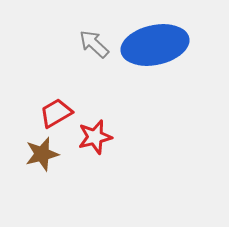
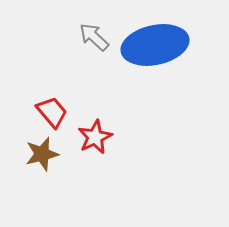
gray arrow: moved 7 px up
red trapezoid: moved 4 px left, 1 px up; rotated 80 degrees clockwise
red star: rotated 12 degrees counterclockwise
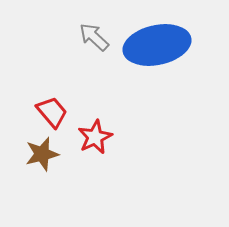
blue ellipse: moved 2 px right
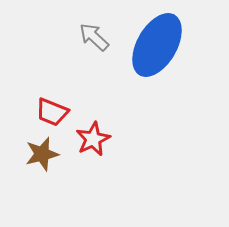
blue ellipse: rotated 48 degrees counterclockwise
red trapezoid: rotated 152 degrees clockwise
red star: moved 2 px left, 2 px down
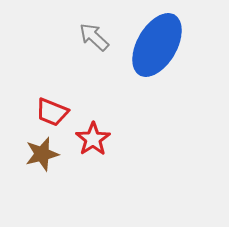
red star: rotated 8 degrees counterclockwise
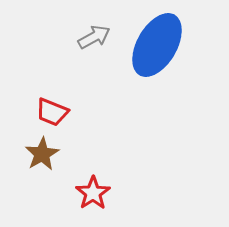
gray arrow: rotated 108 degrees clockwise
red star: moved 54 px down
brown star: rotated 16 degrees counterclockwise
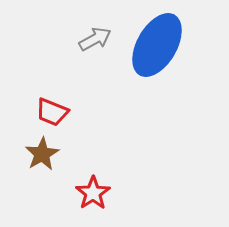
gray arrow: moved 1 px right, 2 px down
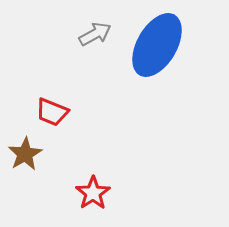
gray arrow: moved 5 px up
brown star: moved 17 px left
